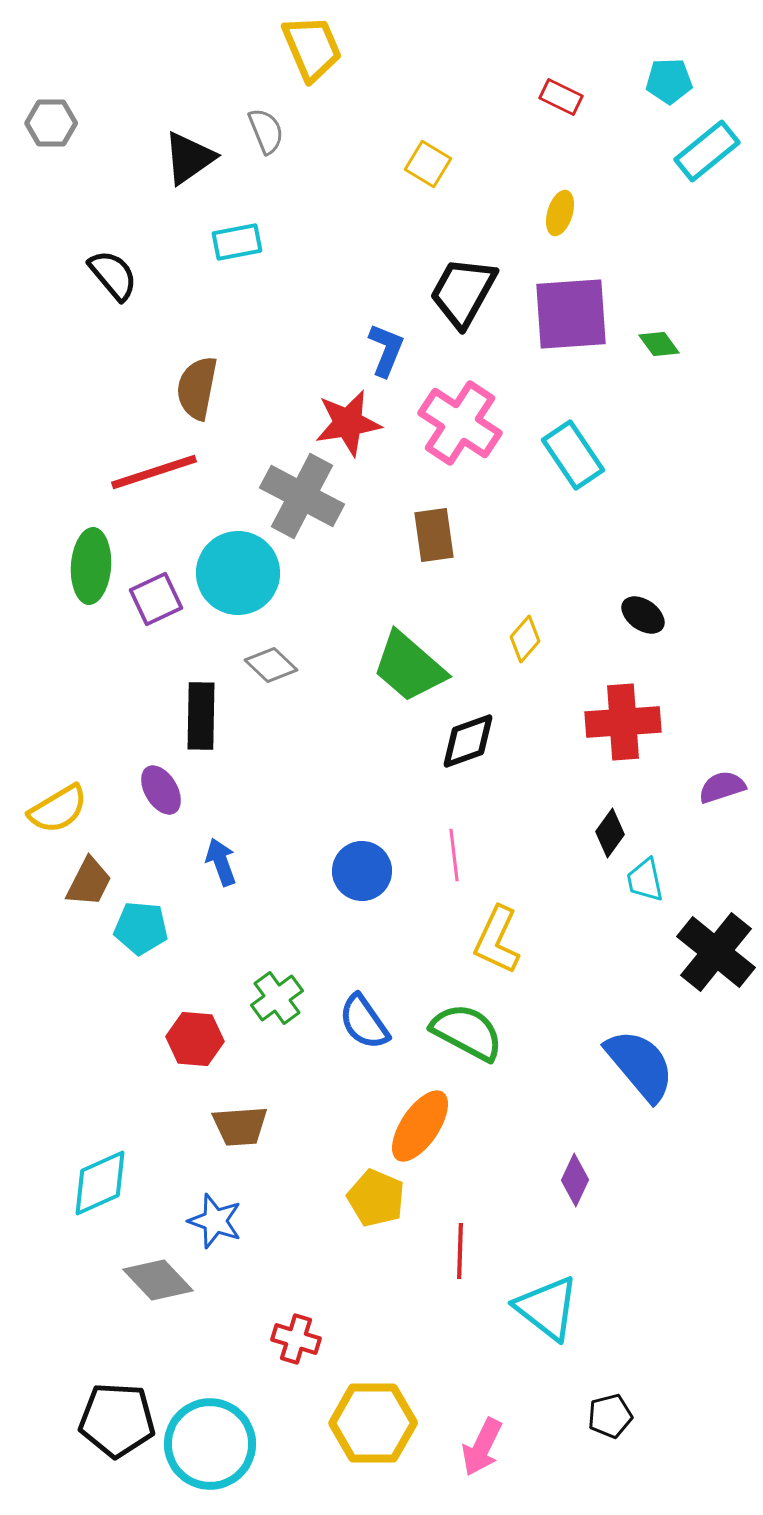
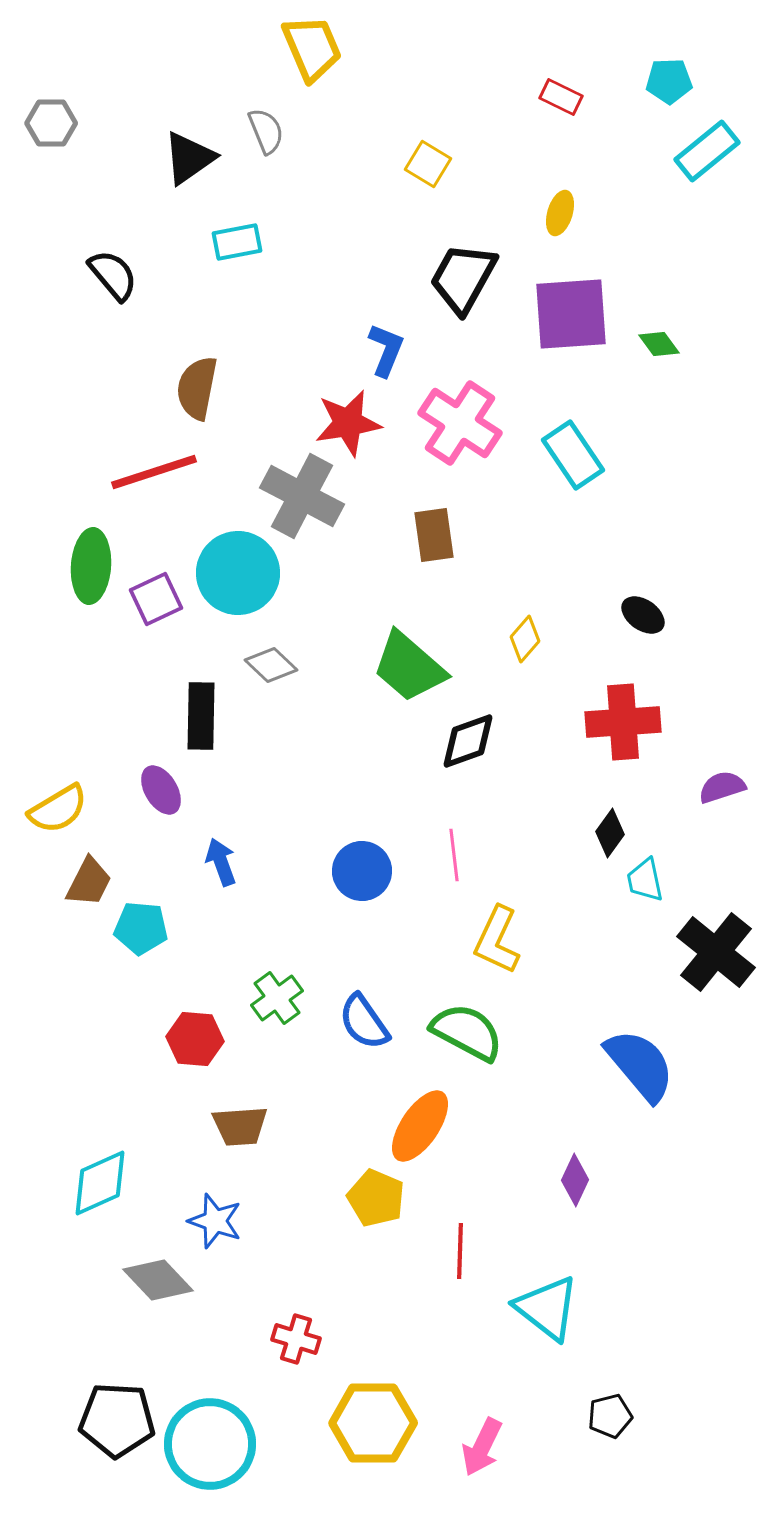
black trapezoid at (463, 292): moved 14 px up
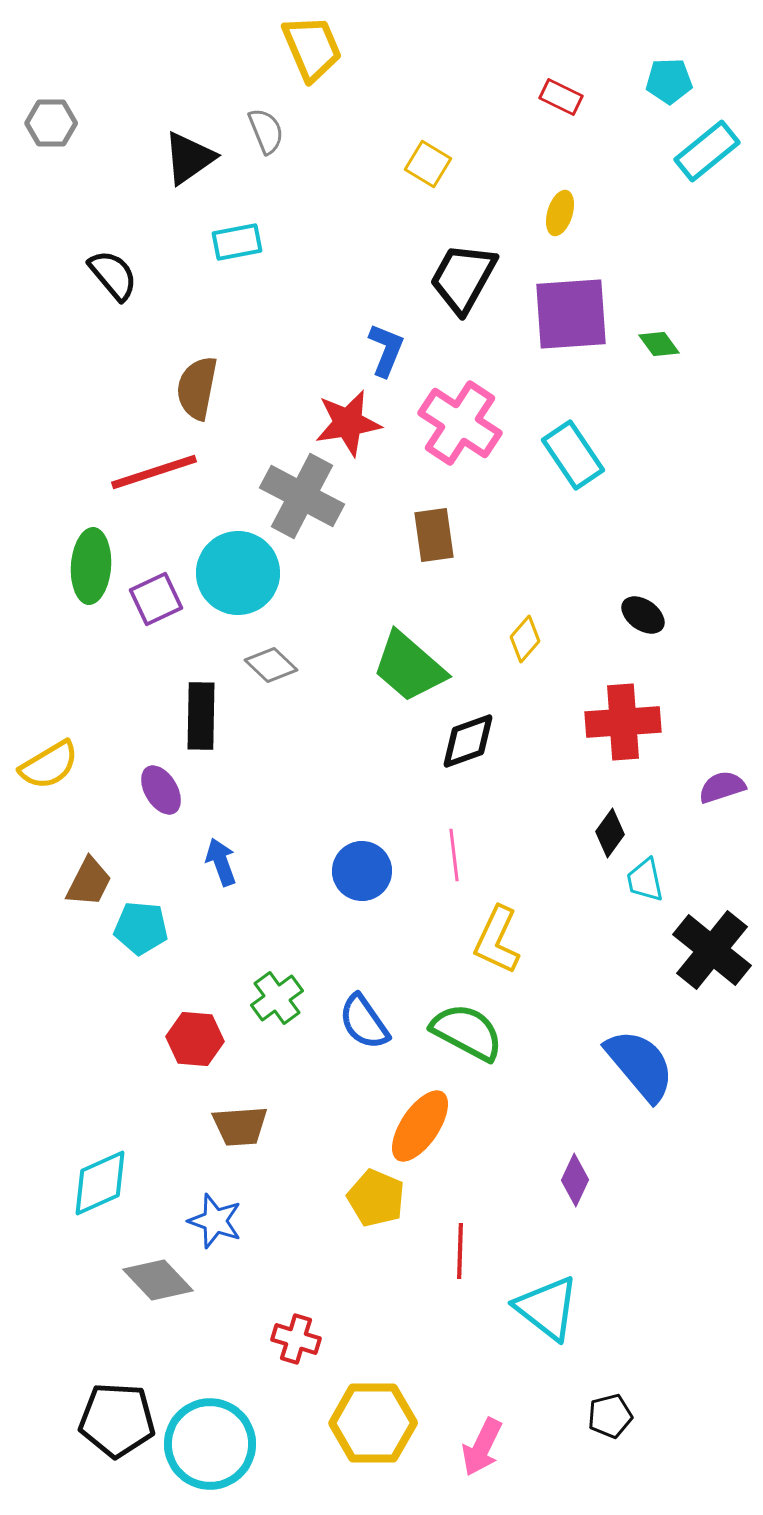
yellow semicircle at (58, 809): moved 9 px left, 44 px up
black cross at (716, 952): moved 4 px left, 2 px up
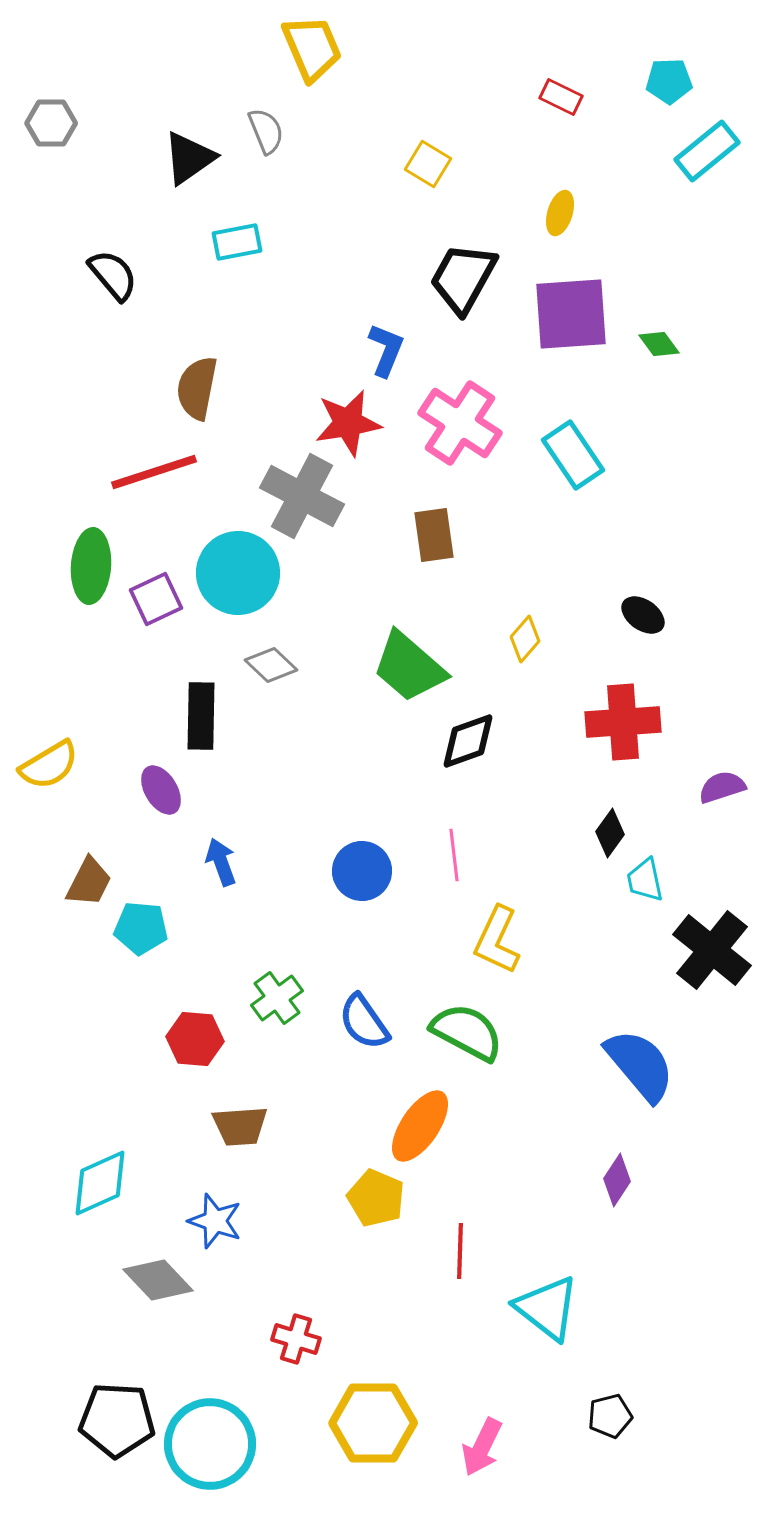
purple diamond at (575, 1180): moved 42 px right; rotated 9 degrees clockwise
